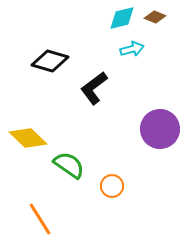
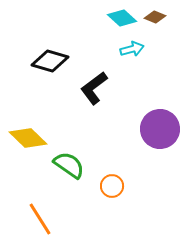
cyan diamond: rotated 56 degrees clockwise
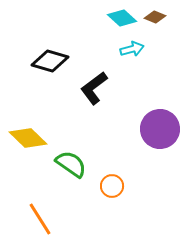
green semicircle: moved 2 px right, 1 px up
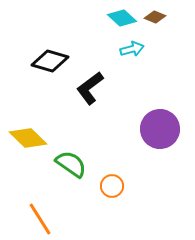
black L-shape: moved 4 px left
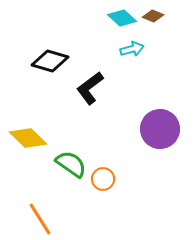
brown diamond: moved 2 px left, 1 px up
orange circle: moved 9 px left, 7 px up
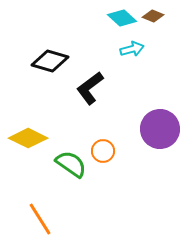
yellow diamond: rotated 18 degrees counterclockwise
orange circle: moved 28 px up
